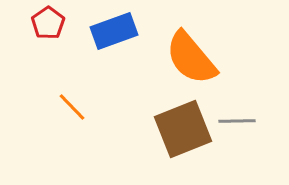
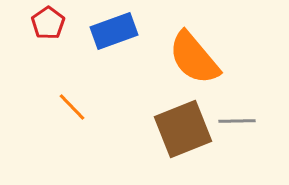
orange semicircle: moved 3 px right
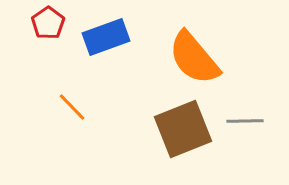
blue rectangle: moved 8 px left, 6 px down
gray line: moved 8 px right
